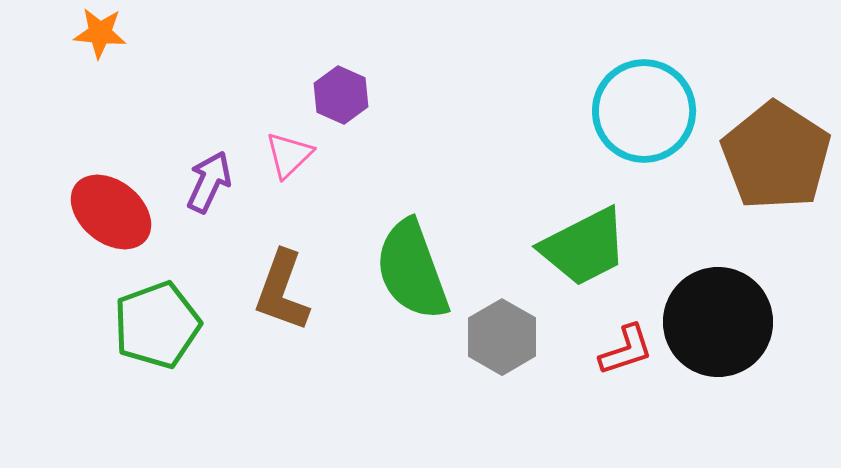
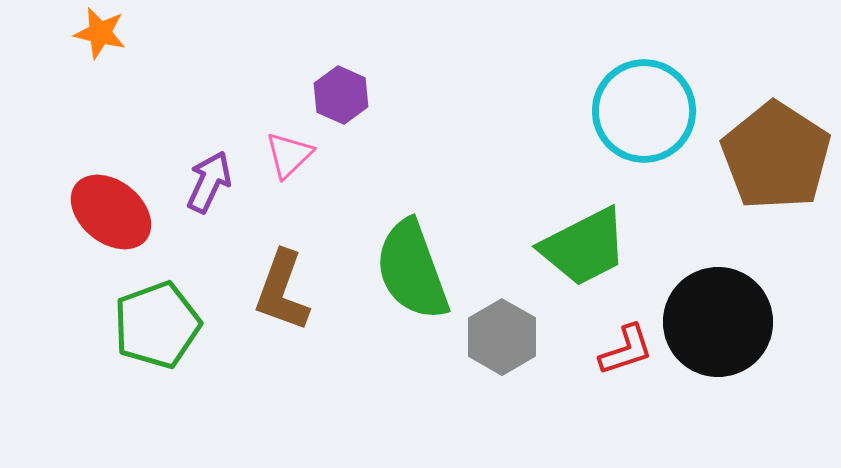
orange star: rotated 8 degrees clockwise
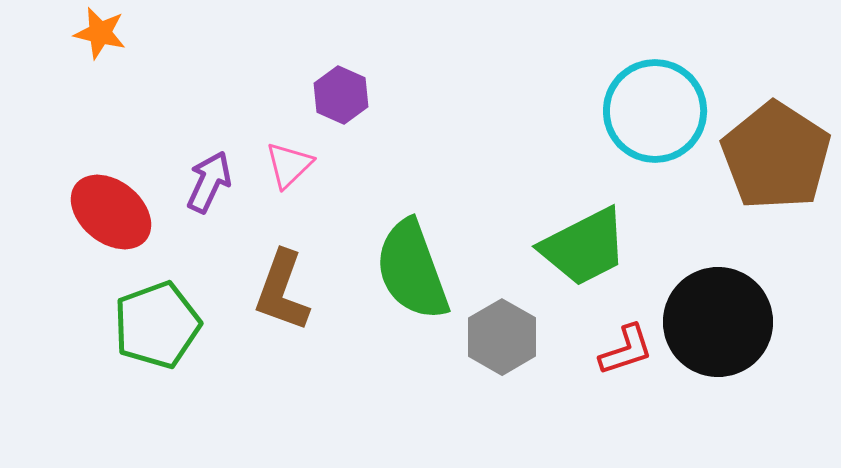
cyan circle: moved 11 px right
pink triangle: moved 10 px down
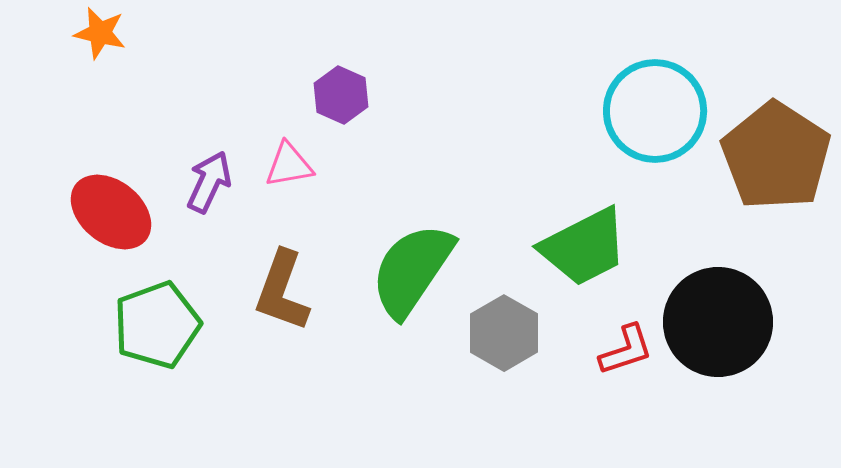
pink triangle: rotated 34 degrees clockwise
green semicircle: rotated 54 degrees clockwise
gray hexagon: moved 2 px right, 4 px up
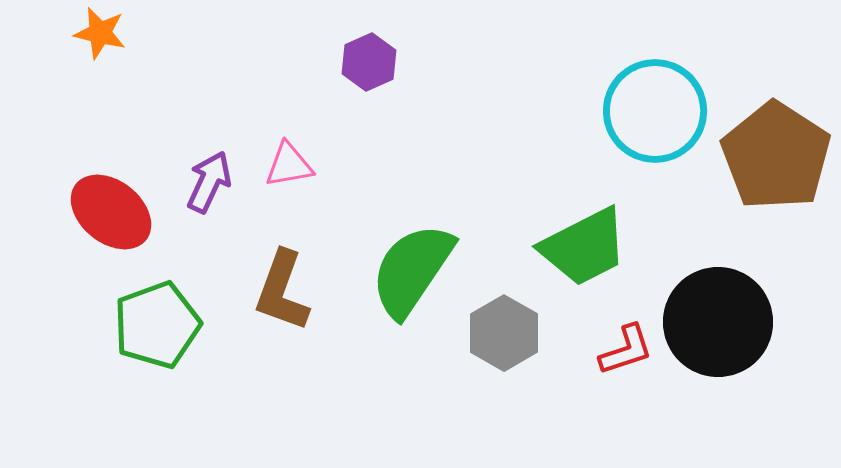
purple hexagon: moved 28 px right, 33 px up; rotated 12 degrees clockwise
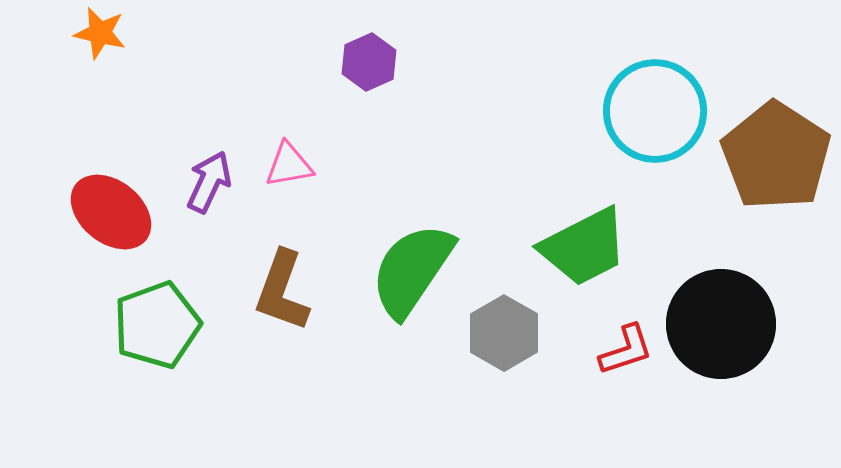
black circle: moved 3 px right, 2 px down
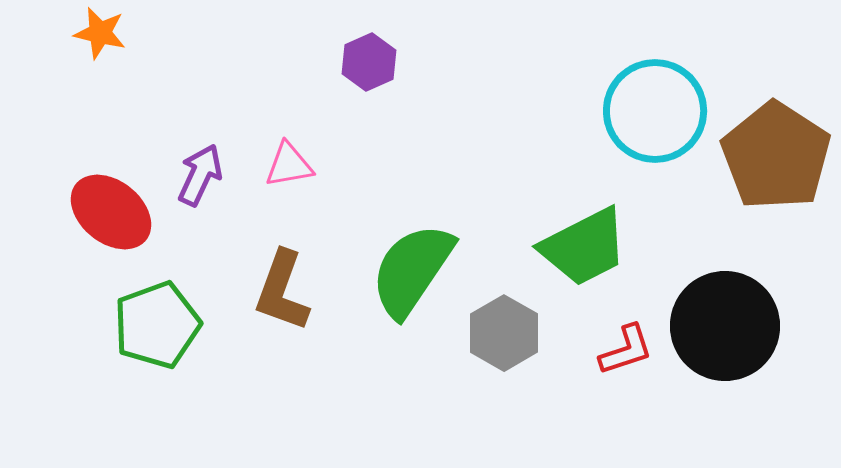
purple arrow: moved 9 px left, 7 px up
black circle: moved 4 px right, 2 px down
